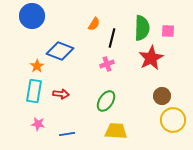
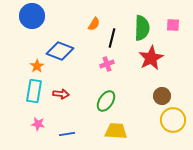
pink square: moved 5 px right, 6 px up
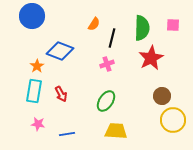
red arrow: rotated 56 degrees clockwise
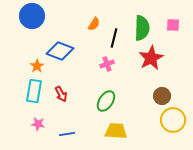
black line: moved 2 px right
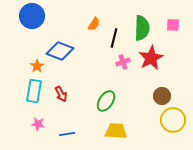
pink cross: moved 16 px right, 2 px up
